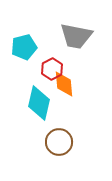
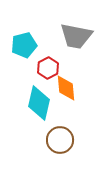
cyan pentagon: moved 2 px up
red hexagon: moved 4 px left, 1 px up
orange diamond: moved 2 px right, 4 px down
brown circle: moved 1 px right, 2 px up
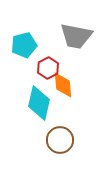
orange diamond: moved 3 px left, 3 px up
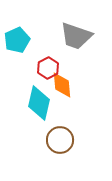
gray trapezoid: rotated 8 degrees clockwise
cyan pentagon: moved 7 px left, 5 px up; rotated 10 degrees counterclockwise
orange diamond: moved 1 px left
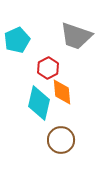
orange diamond: moved 7 px down
brown circle: moved 1 px right
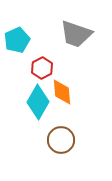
gray trapezoid: moved 2 px up
red hexagon: moved 6 px left
cyan diamond: moved 1 px left, 1 px up; rotated 16 degrees clockwise
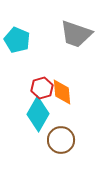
cyan pentagon: rotated 25 degrees counterclockwise
red hexagon: moved 20 px down; rotated 10 degrees clockwise
cyan diamond: moved 12 px down
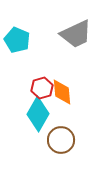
gray trapezoid: rotated 44 degrees counterclockwise
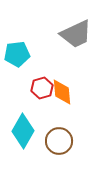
cyan pentagon: moved 14 px down; rotated 30 degrees counterclockwise
cyan diamond: moved 15 px left, 17 px down
brown circle: moved 2 px left, 1 px down
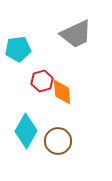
cyan pentagon: moved 1 px right, 5 px up
red hexagon: moved 7 px up
cyan diamond: moved 3 px right
brown circle: moved 1 px left
